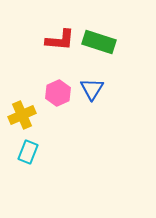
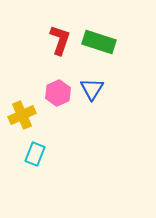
red L-shape: rotated 76 degrees counterclockwise
cyan rectangle: moved 7 px right, 2 px down
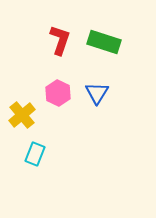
green rectangle: moved 5 px right
blue triangle: moved 5 px right, 4 px down
pink hexagon: rotated 10 degrees counterclockwise
yellow cross: rotated 16 degrees counterclockwise
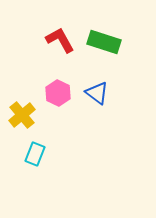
red L-shape: rotated 48 degrees counterclockwise
blue triangle: rotated 25 degrees counterclockwise
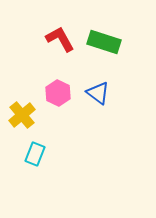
red L-shape: moved 1 px up
blue triangle: moved 1 px right
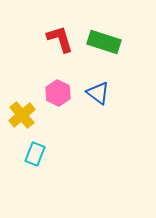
red L-shape: rotated 12 degrees clockwise
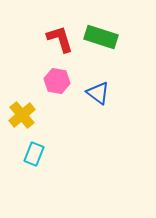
green rectangle: moved 3 px left, 5 px up
pink hexagon: moved 1 px left, 12 px up; rotated 15 degrees counterclockwise
cyan rectangle: moved 1 px left
